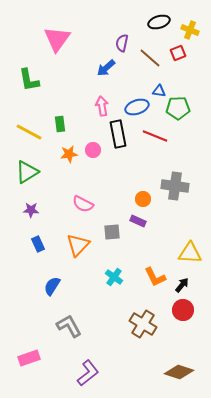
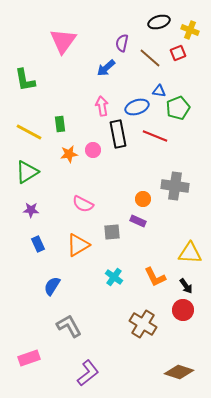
pink triangle: moved 6 px right, 2 px down
green L-shape: moved 4 px left
green pentagon: rotated 20 degrees counterclockwise
orange triangle: rotated 15 degrees clockwise
black arrow: moved 4 px right, 1 px down; rotated 105 degrees clockwise
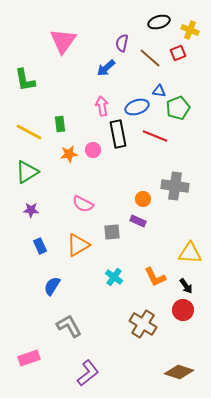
blue rectangle: moved 2 px right, 2 px down
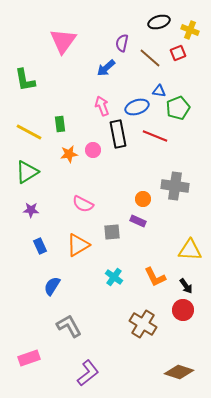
pink arrow: rotated 12 degrees counterclockwise
yellow triangle: moved 3 px up
